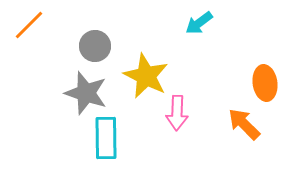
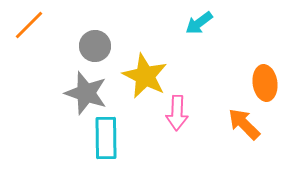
yellow star: moved 1 px left
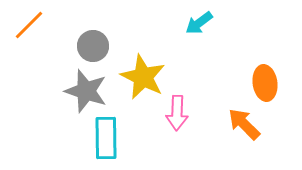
gray circle: moved 2 px left
yellow star: moved 2 px left, 1 px down
gray star: moved 2 px up
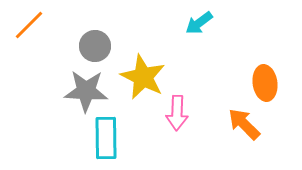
gray circle: moved 2 px right
gray star: rotated 15 degrees counterclockwise
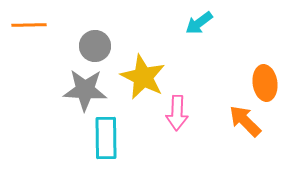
orange line: rotated 44 degrees clockwise
gray star: moved 1 px left, 1 px up
orange arrow: moved 1 px right, 3 px up
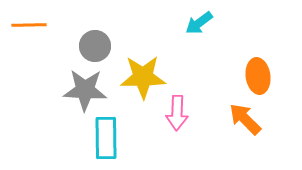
yellow star: rotated 27 degrees counterclockwise
orange ellipse: moved 7 px left, 7 px up
orange arrow: moved 2 px up
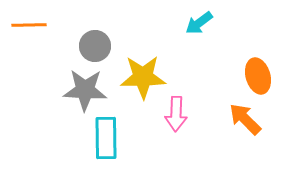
orange ellipse: rotated 8 degrees counterclockwise
pink arrow: moved 1 px left, 1 px down
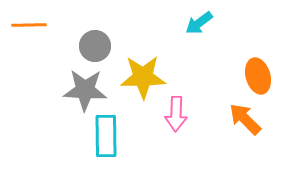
cyan rectangle: moved 2 px up
